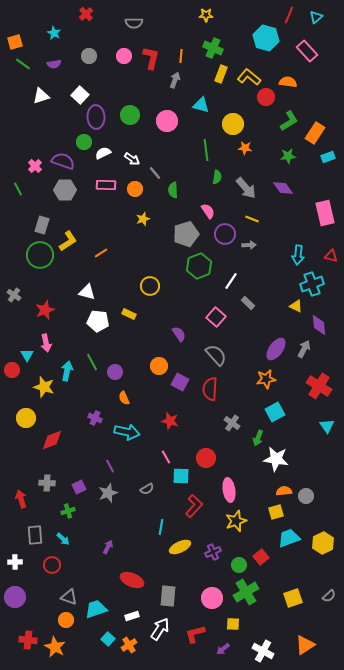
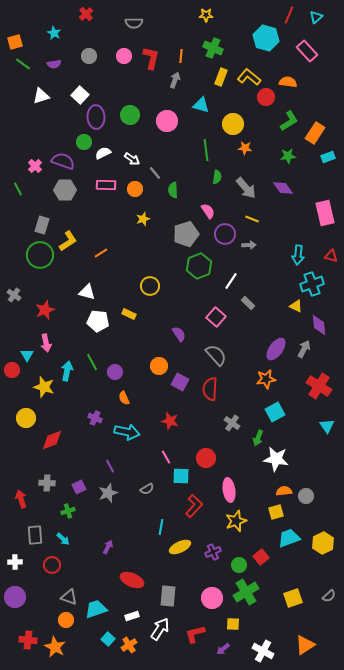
yellow rectangle at (221, 74): moved 3 px down
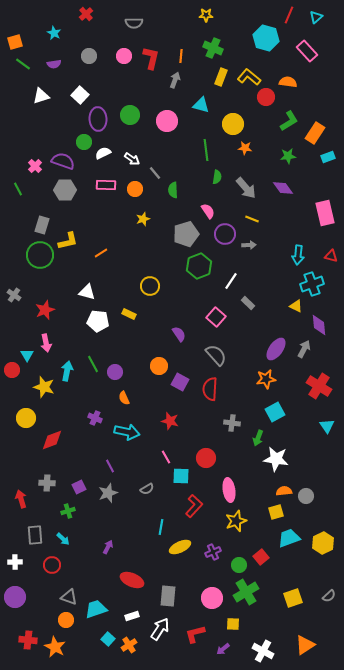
purple ellipse at (96, 117): moved 2 px right, 2 px down
yellow L-shape at (68, 241): rotated 20 degrees clockwise
green line at (92, 362): moved 1 px right, 2 px down
gray cross at (232, 423): rotated 28 degrees counterclockwise
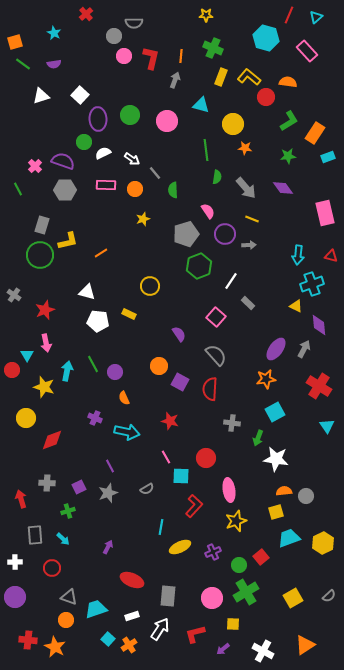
gray circle at (89, 56): moved 25 px right, 20 px up
red circle at (52, 565): moved 3 px down
yellow square at (293, 598): rotated 12 degrees counterclockwise
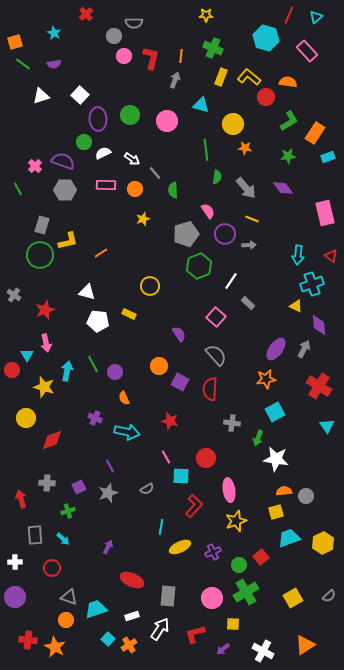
red triangle at (331, 256): rotated 24 degrees clockwise
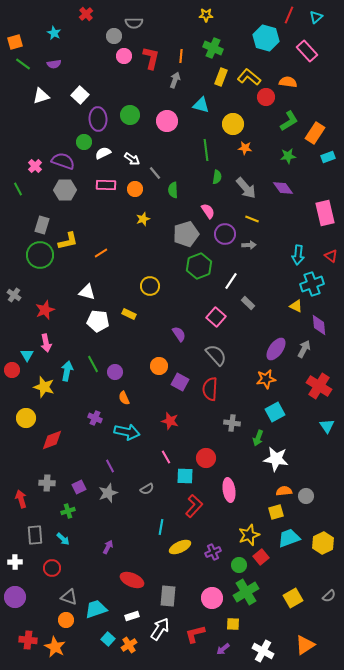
cyan square at (181, 476): moved 4 px right
yellow star at (236, 521): moved 13 px right, 14 px down
